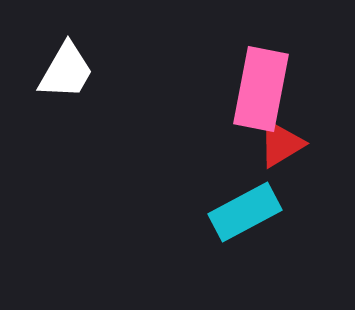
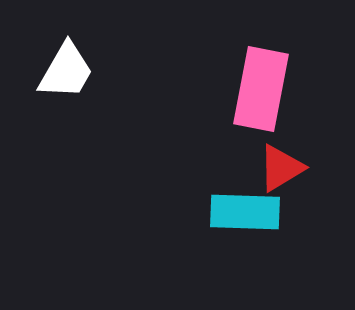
red triangle: moved 24 px down
cyan rectangle: rotated 30 degrees clockwise
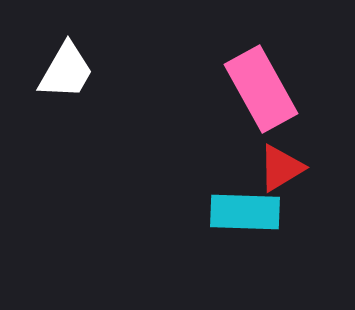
pink rectangle: rotated 40 degrees counterclockwise
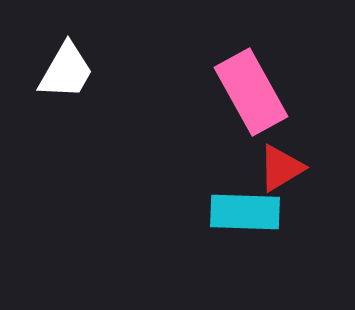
pink rectangle: moved 10 px left, 3 px down
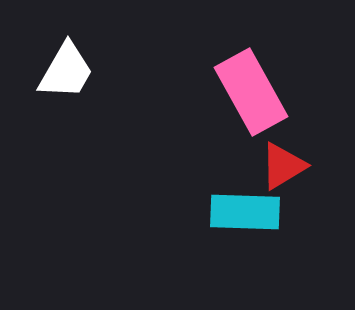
red triangle: moved 2 px right, 2 px up
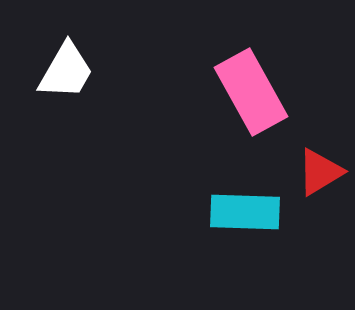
red triangle: moved 37 px right, 6 px down
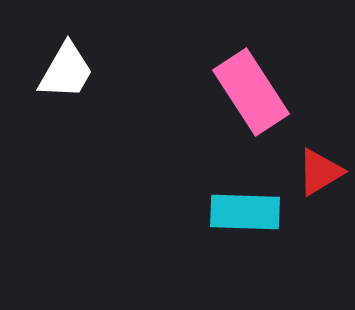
pink rectangle: rotated 4 degrees counterclockwise
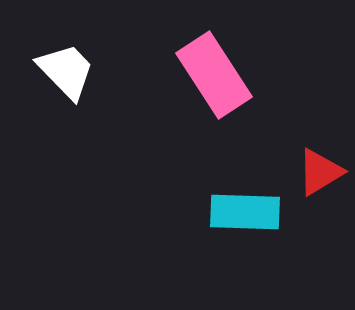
white trapezoid: rotated 74 degrees counterclockwise
pink rectangle: moved 37 px left, 17 px up
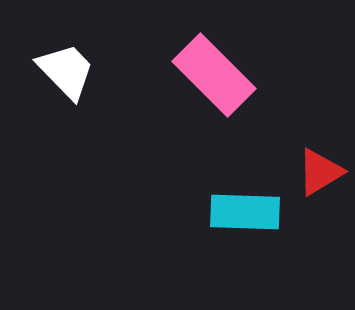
pink rectangle: rotated 12 degrees counterclockwise
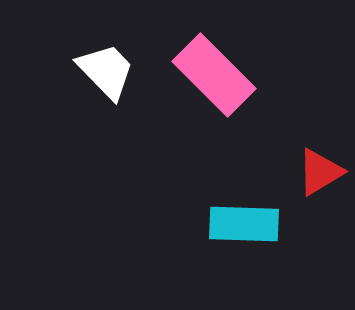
white trapezoid: moved 40 px right
cyan rectangle: moved 1 px left, 12 px down
